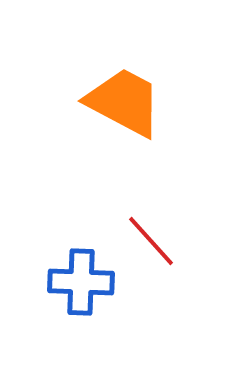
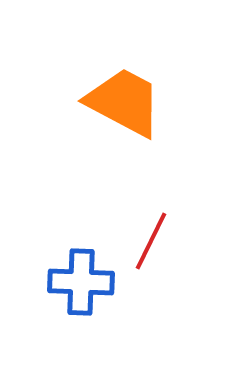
red line: rotated 68 degrees clockwise
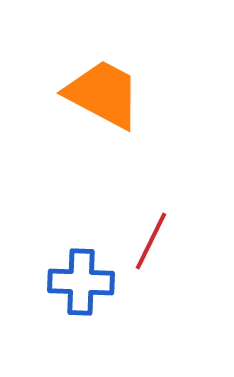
orange trapezoid: moved 21 px left, 8 px up
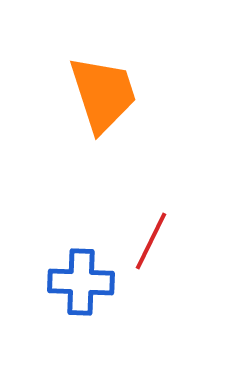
orange trapezoid: rotated 44 degrees clockwise
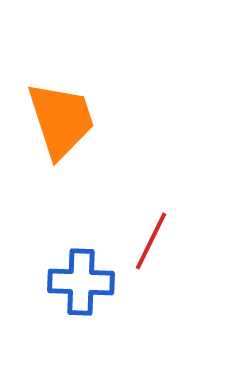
orange trapezoid: moved 42 px left, 26 px down
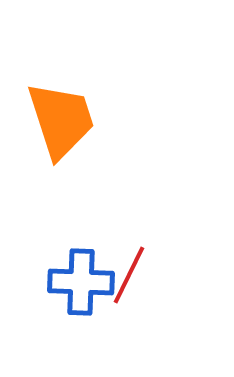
red line: moved 22 px left, 34 px down
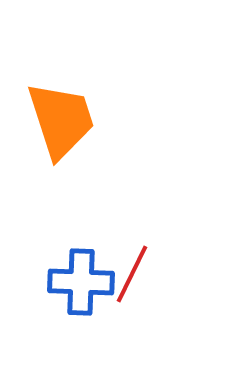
red line: moved 3 px right, 1 px up
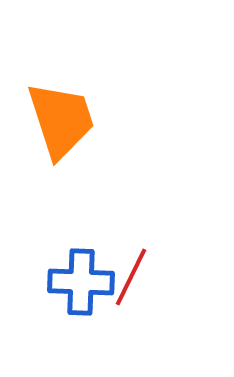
red line: moved 1 px left, 3 px down
